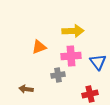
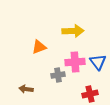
pink cross: moved 4 px right, 6 px down
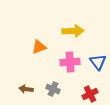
pink cross: moved 5 px left
gray cross: moved 5 px left, 14 px down; rotated 32 degrees clockwise
red cross: rotated 14 degrees counterclockwise
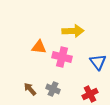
orange triangle: rotated 28 degrees clockwise
pink cross: moved 8 px left, 5 px up; rotated 18 degrees clockwise
brown arrow: moved 4 px right; rotated 40 degrees clockwise
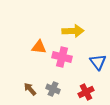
red cross: moved 4 px left, 2 px up
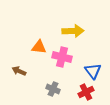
blue triangle: moved 5 px left, 9 px down
brown arrow: moved 11 px left, 18 px up; rotated 24 degrees counterclockwise
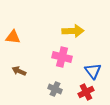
orange triangle: moved 26 px left, 10 px up
gray cross: moved 2 px right
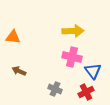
pink cross: moved 10 px right
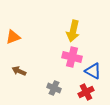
yellow arrow: rotated 105 degrees clockwise
orange triangle: rotated 28 degrees counterclockwise
blue triangle: rotated 24 degrees counterclockwise
gray cross: moved 1 px left, 1 px up
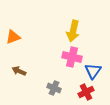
blue triangle: rotated 36 degrees clockwise
